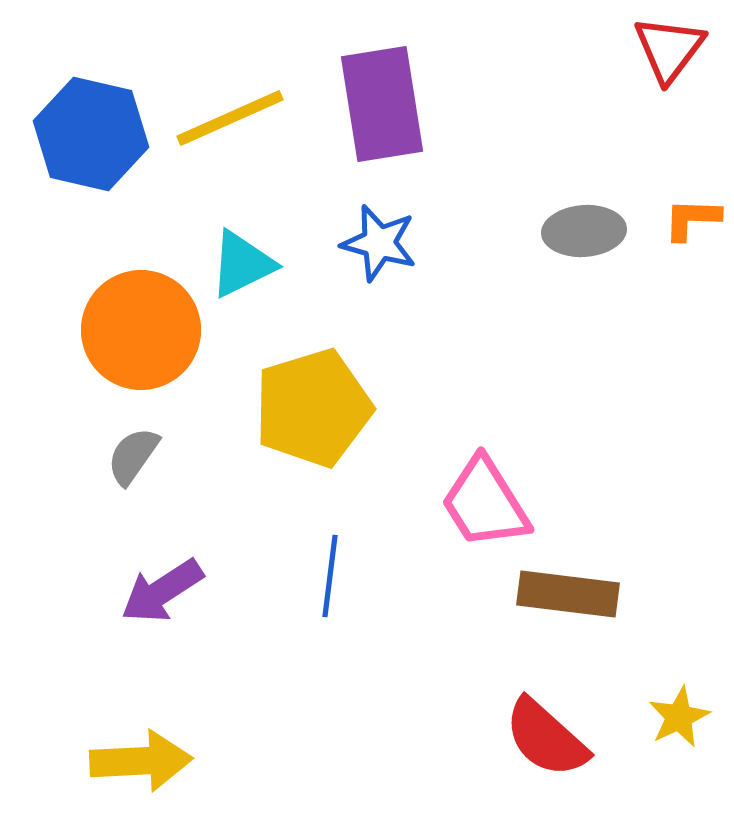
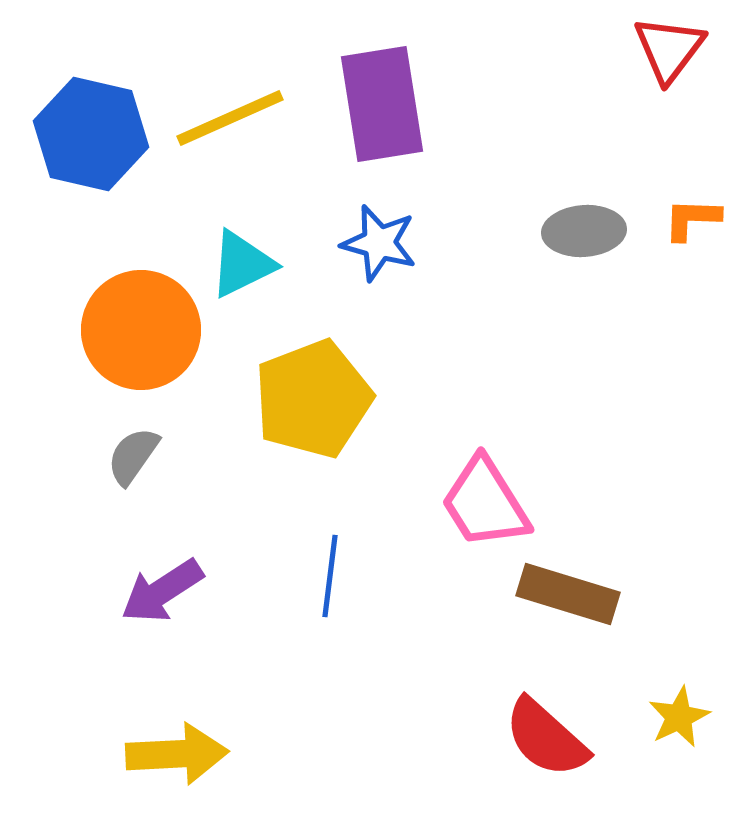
yellow pentagon: moved 9 px up; rotated 4 degrees counterclockwise
brown rectangle: rotated 10 degrees clockwise
yellow arrow: moved 36 px right, 7 px up
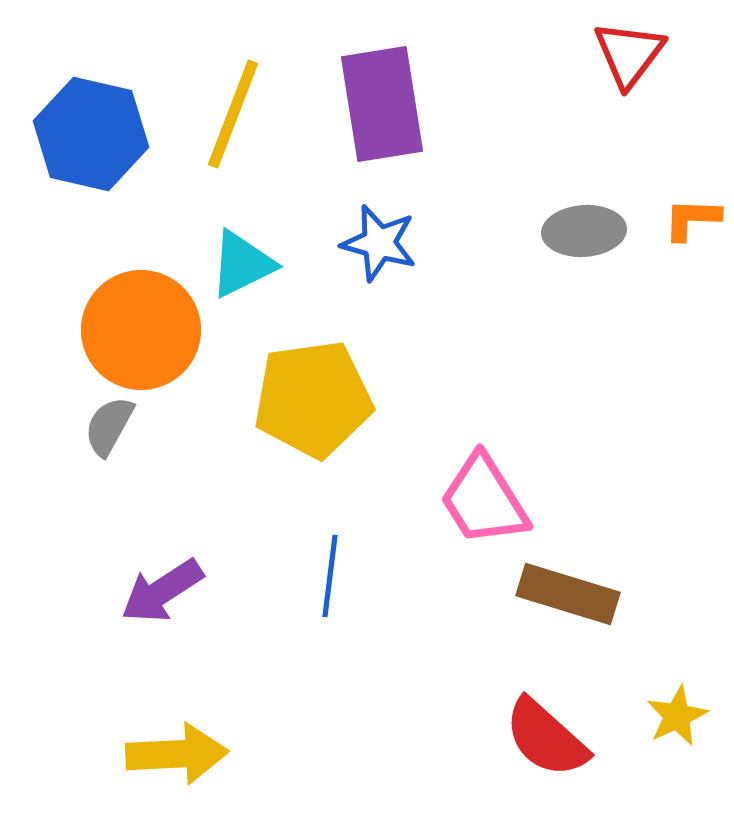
red triangle: moved 40 px left, 5 px down
yellow line: moved 3 px right, 4 px up; rotated 45 degrees counterclockwise
yellow pentagon: rotated 13 degrees clockwise
gray semicircle: moved 24 px left, 30 px up; rotated 6 degrees counterclockwise
pink trapezoid: moved 1 px left, 3 px up
yellow star: moved 2 px left, 1 px up
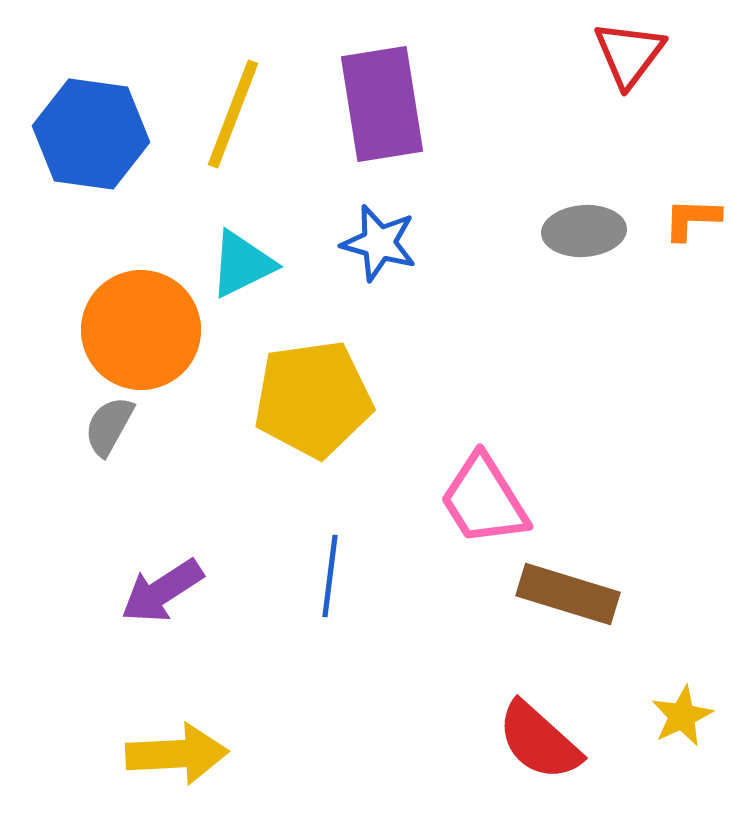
blue hexagon: rotated 5 degrees counterclockwise
yellow star: moved 5 px right
red semicircle: moved 7 px left, 3 px down
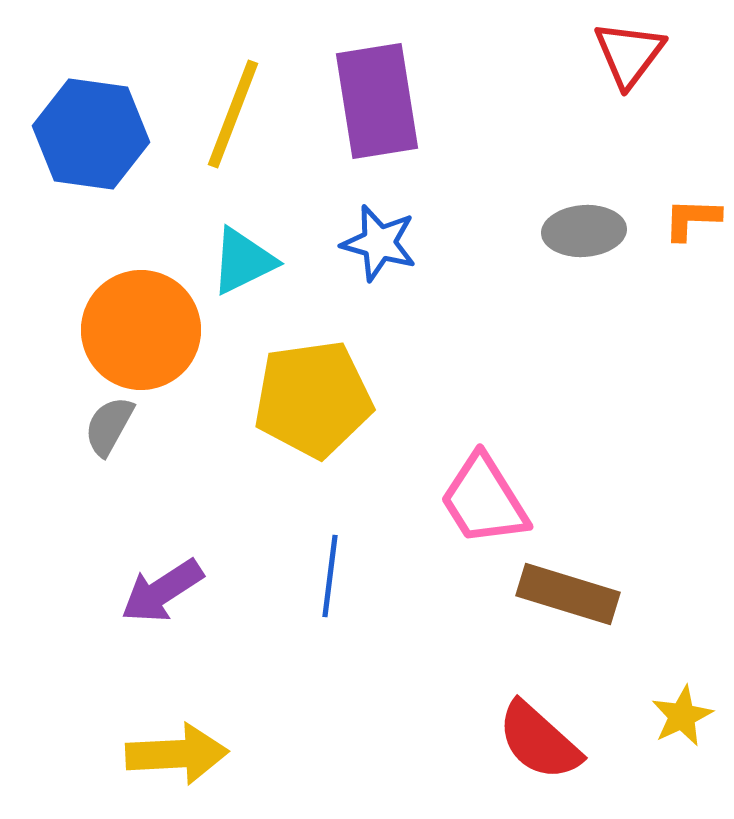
purple rectangle: moved 5 px left, 3 px up
cyan triangle: moved 1 px right, 3 px up
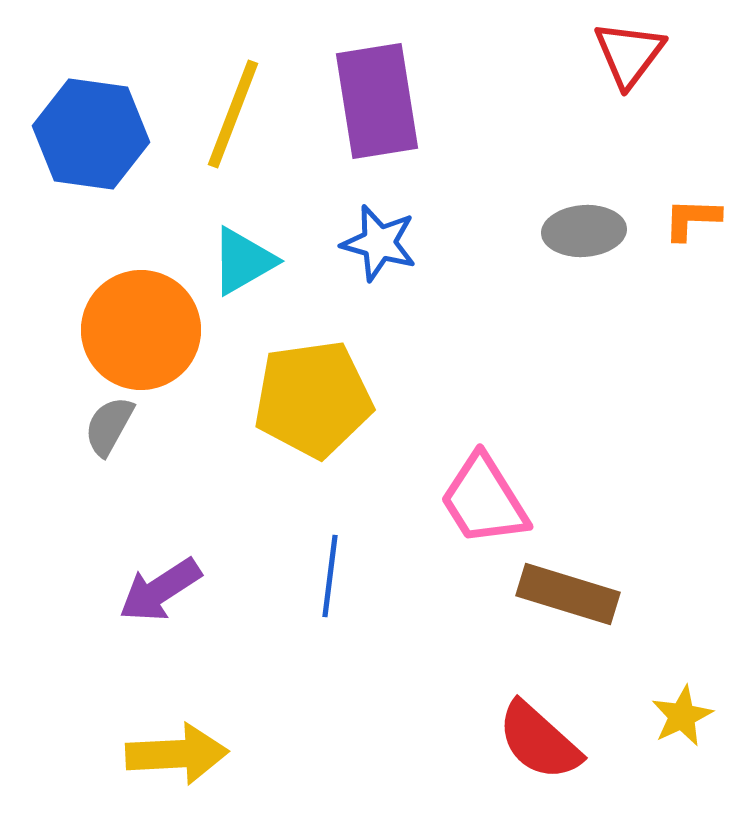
cyan triangle: rotated 4 degrees counterclockwise
purple arrow: moved 2 px left, 1 px up
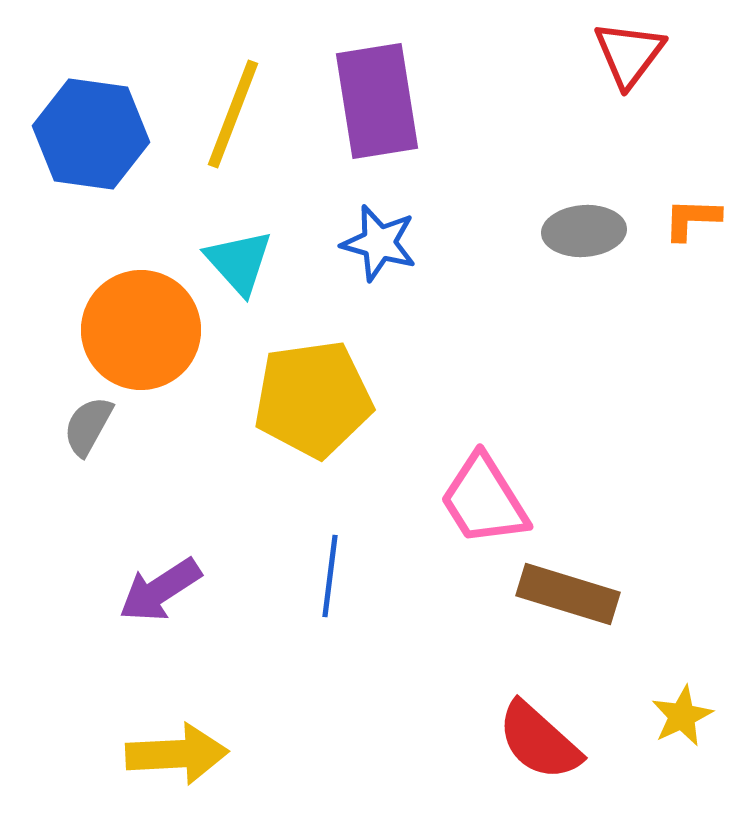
cyan triangle: moved 4 px left, 1 px down; rotated 42 degrees counterclockwise
gray semicircle: moved 21 px left
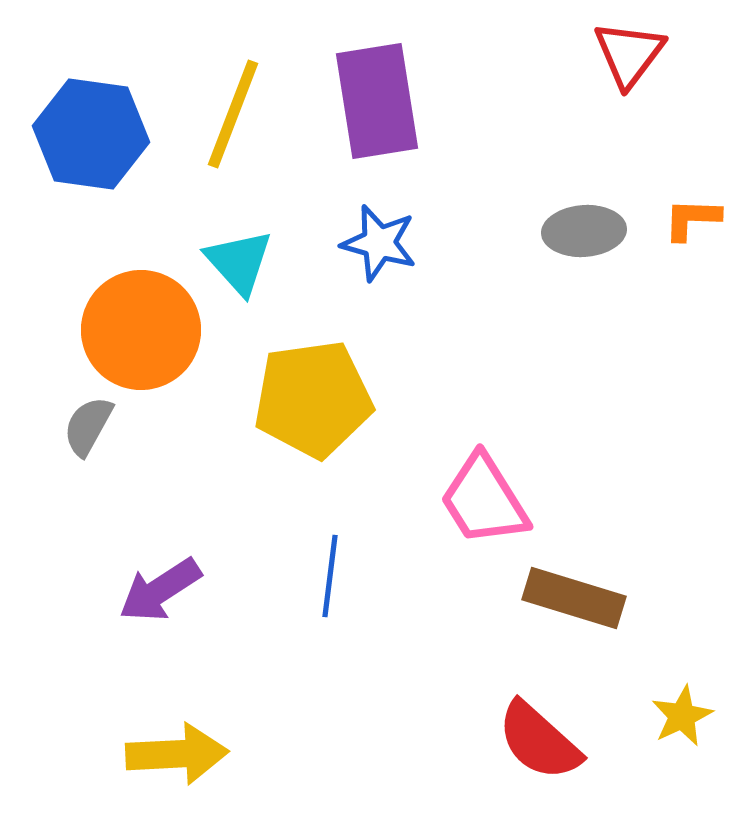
brown rectangle: moved 6 px right, 4 px down
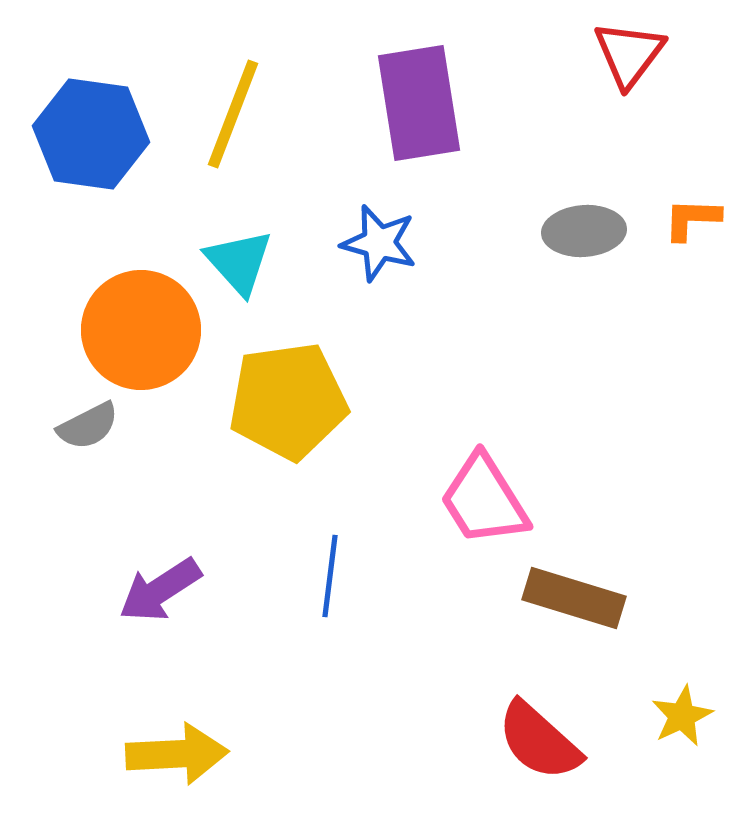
purple rectangle: moved 42 px right, 2 px down
yellow pentagon: moved 25 px left, 2 px down
gray semicircle: rotated 146 degrees counterclockwise
